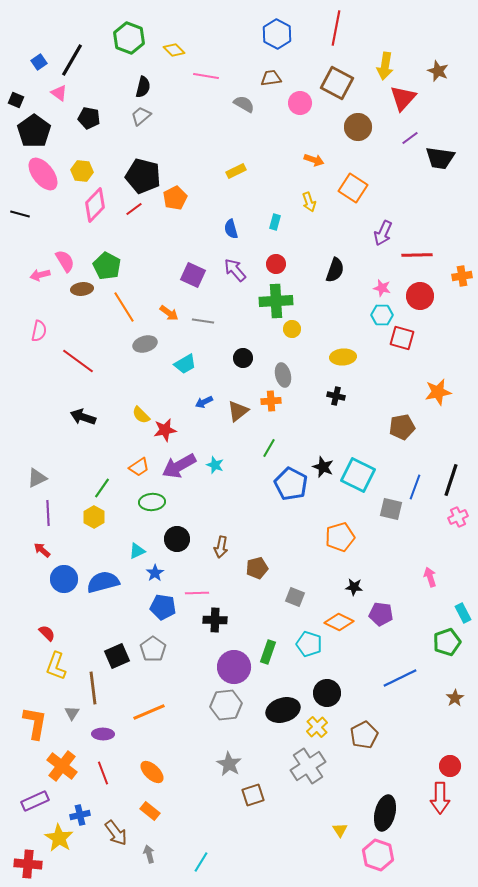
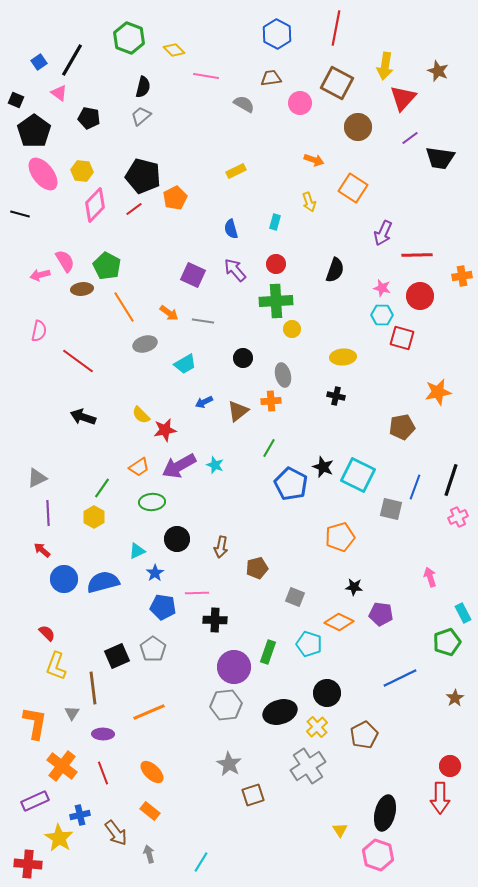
black ellipse at (283, 710): moved 3 px left, 2 px down
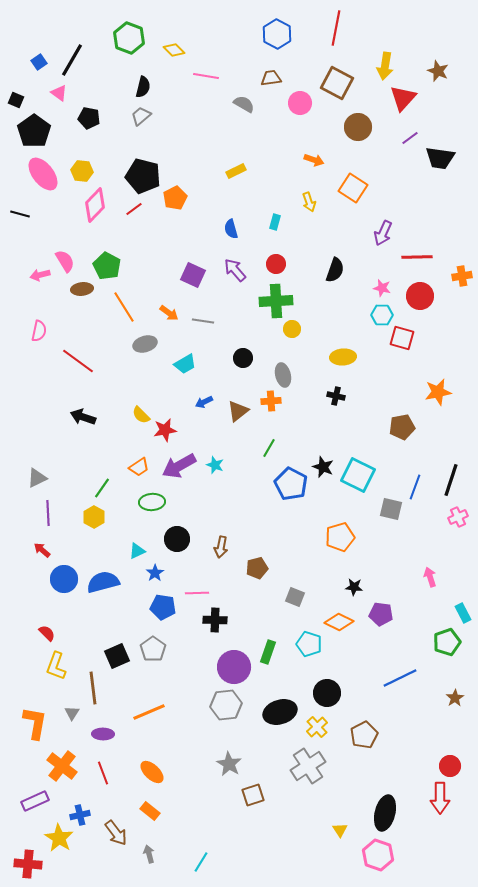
red line at (417, 255): moved 2 px down
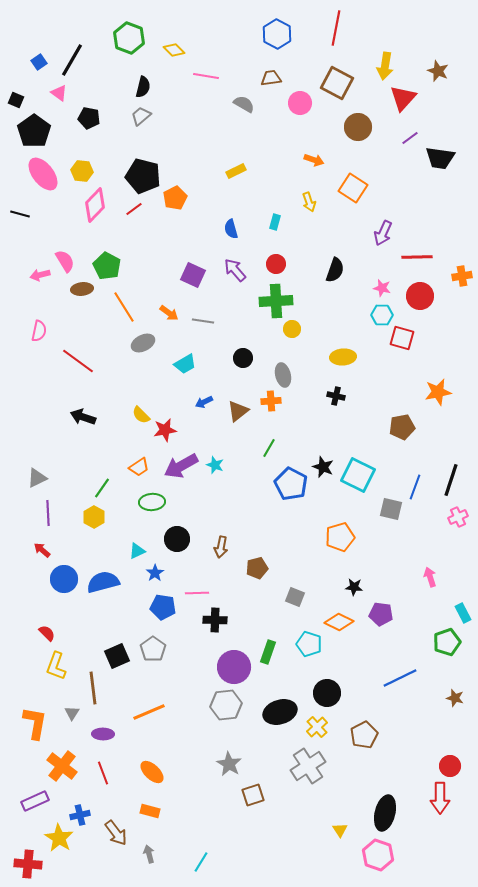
gray ellipse at (145, 344): moved 2 px left, 1 px up; rotated 10 degrees counterclockwise
purple arrow at (179, 466): moved 2 px right
brown star at (455, 698): rotated 24 degrees counterclockwise
orange rectangle at (150, 811): rotated 24 degrees counterclockwise
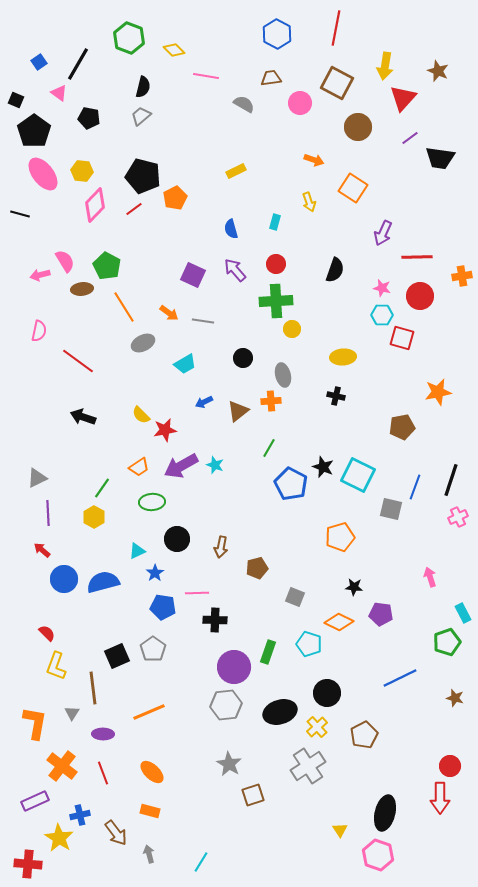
black line at (72, 60): moved 6 px right, 4 px down
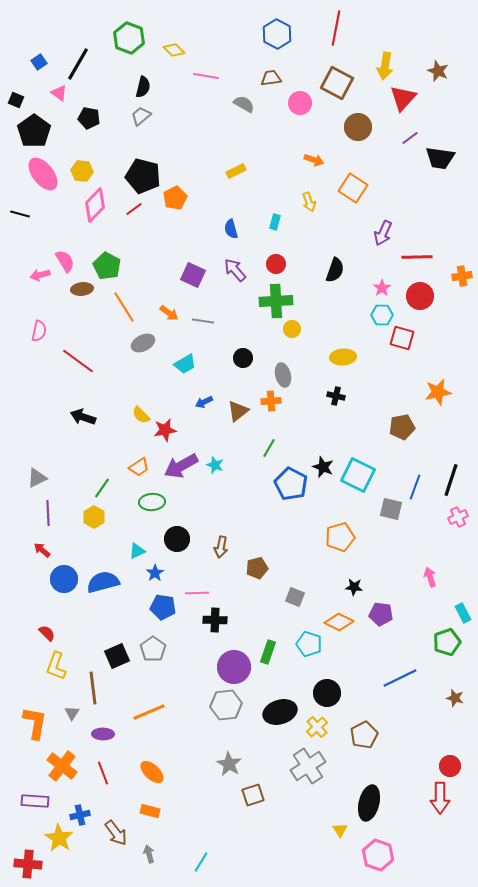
pink star at (382, 288): rotated 24 degrees clockwise
purple rectangle at (35, 801): rotated 28 degrees clockwise
black ellipse at (385, 813): moved 16 px left, 10 px up
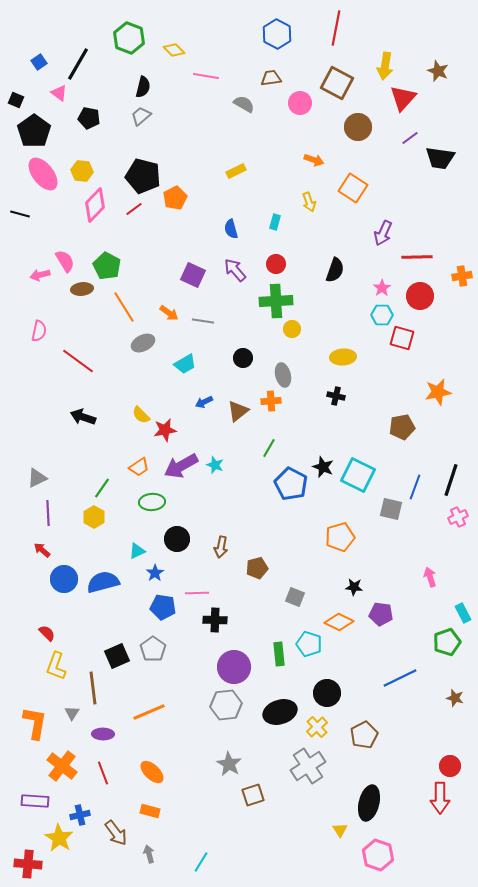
green rectangle at (268, 652): moved 11 px right, 2 px down; rotated 25 degrees counterclockwise
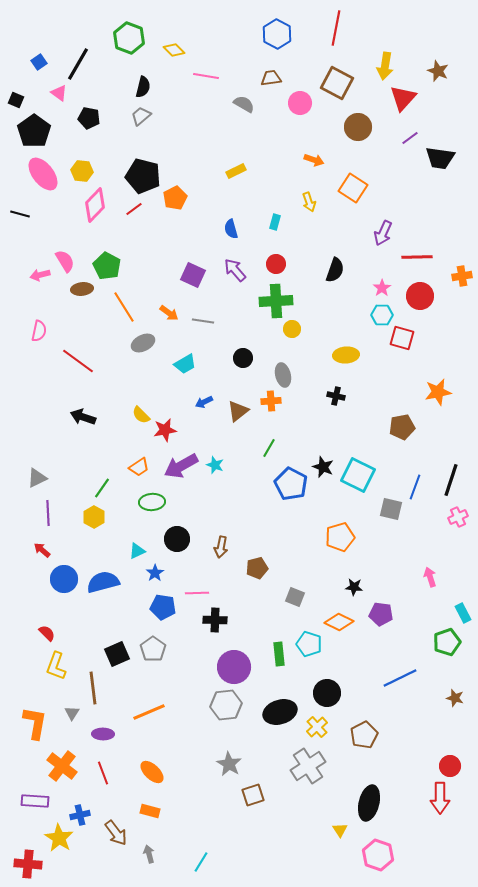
yellow ellipse at (343, 357): moved 3 px right, 2 px up
black square at (117, 656): moved 2 px up
